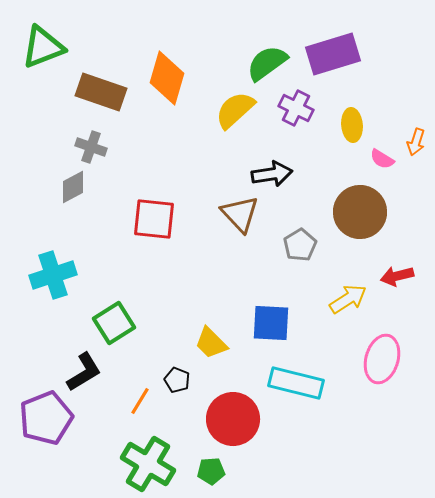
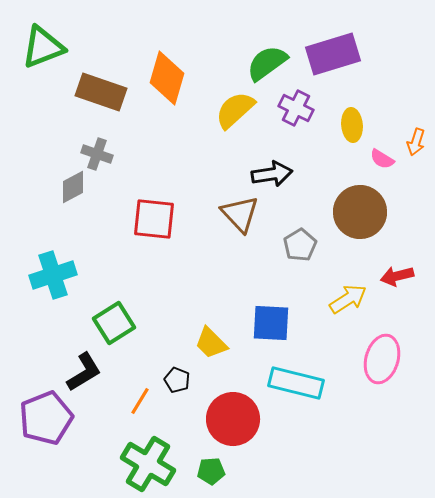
gray cross: moved 6 px right, 7 px down
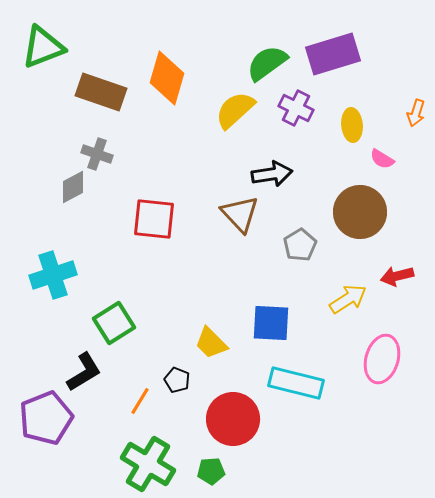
orange arrow: moved 29 px up
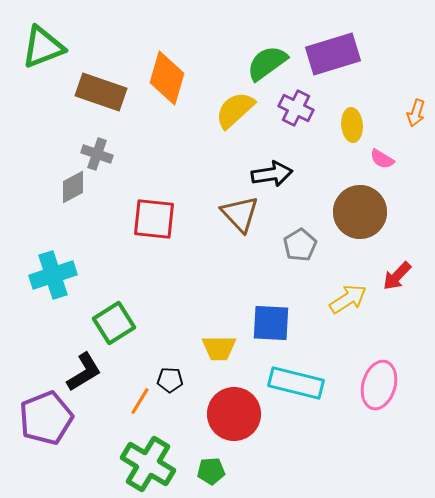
red arrow: rotated 32 degrees counterclockwise
yellow trapezoid: moved 8 px right, 5 px down; rotated 45 degrees counterclockwise
pink ellipse: moved 3 px left, 26 px down
black pentagon: moved 7 px left; rotated 20 degrees counterclockwise
red circle: moved 1 px right, 5 px up
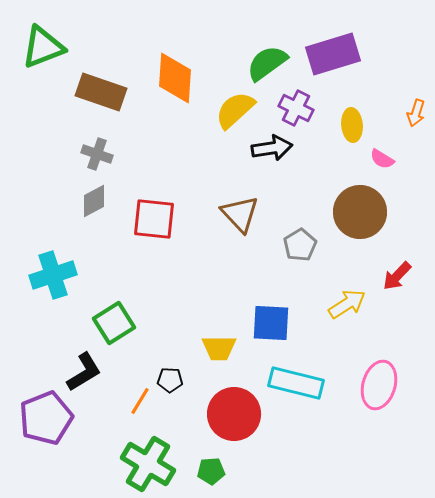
orange diamond: moved 8 px right; rotated 12 degrees counterclockwise
black arrow: moved 26 px up
gray diamond: moved 21 px right, 14 px down
yellow arrow: moved 1 px left, 5 px down
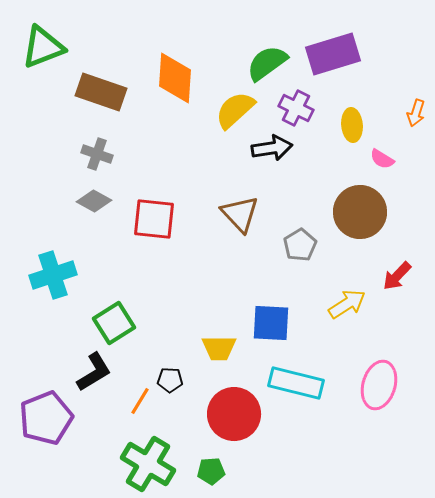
gray diamond: rotated 56 degrees clockwise
black L-shape: moved 10 px right
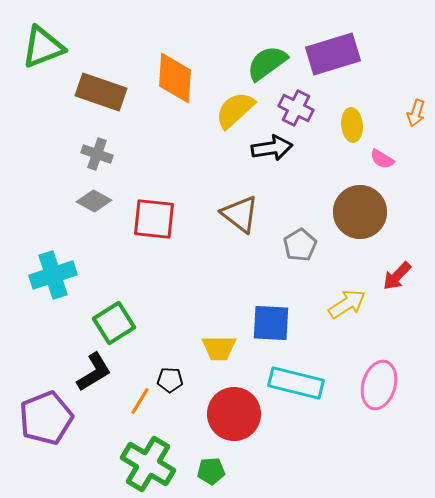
brown triangle: rotated 9 degrees counterclockwise
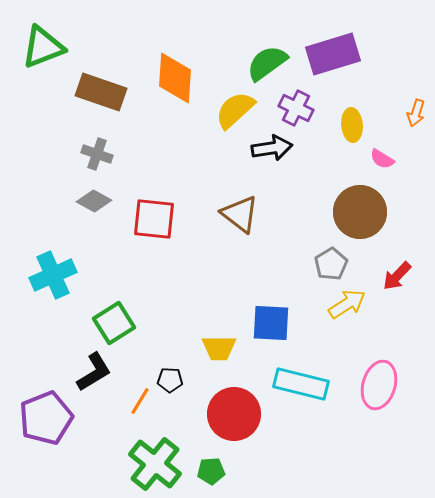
gray pentagon: moved 31 px right, 19 px down
cyan cross: rotated 6 degrees counterclockwise
cyan rectangle: moved 5 px right, 1 px down
green cross: moved 7 px right; rotated 8 degrees clockwise
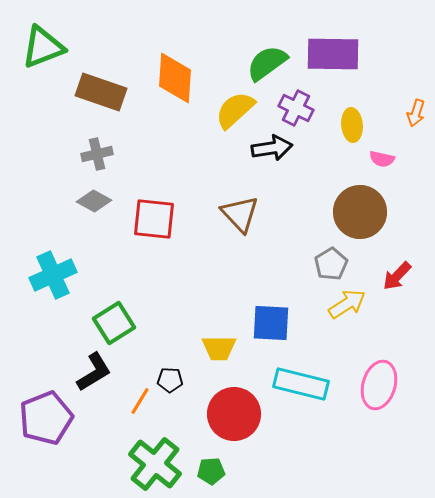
purple rectangle: rotated 18 degrees clockwise
gray cross: rotated 32 degrees counterclockwise
pink semicircle: rotated 20 degrees counterclockwise
brown triangle: rotated 9 degrees clockwise
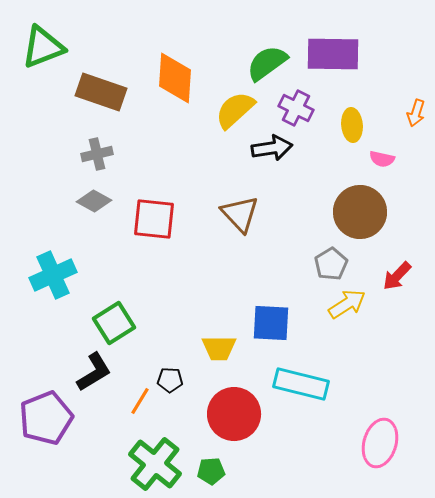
pink ellipse: moved 1 px right, 58 px down
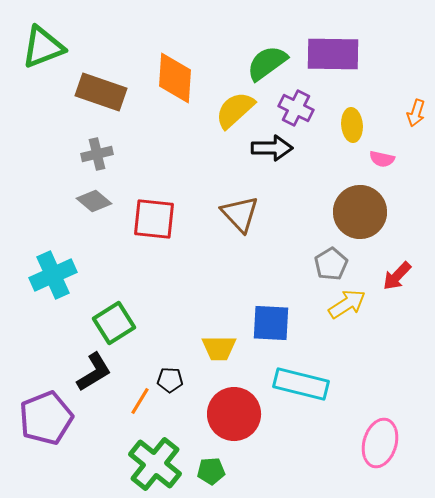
black arrow: rotated 9 degrees clockwise
gray diamond: rotated 12 degrees clockwise
